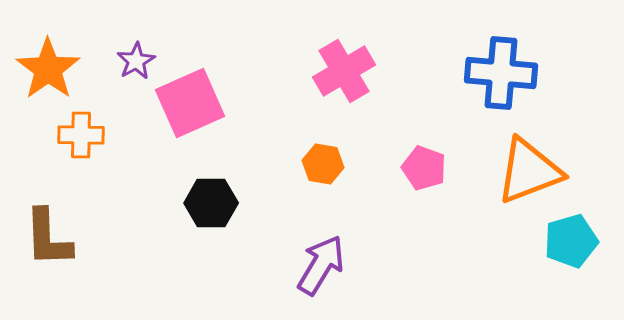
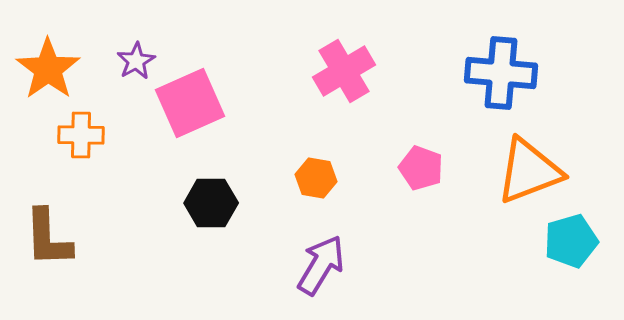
orange hexagon: moved 7 px left, 14 px down
pink pentagon: moved 3 px left
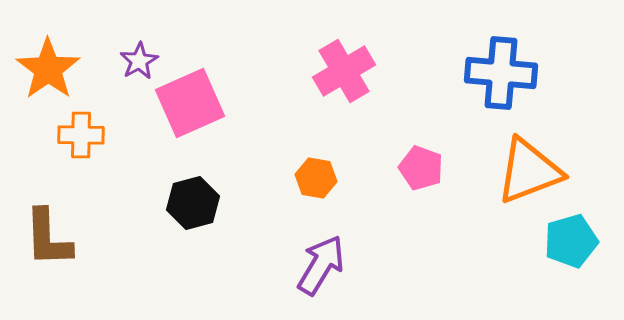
purple star: moved 3 px right
black hexagon: moved 18 px left; rotated 15 degrees counterclockwise
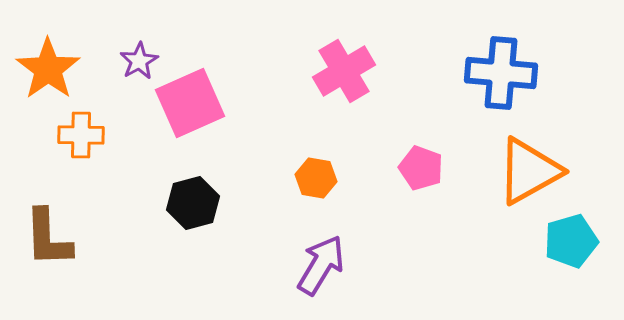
orange triangle: rotated 8 degrees counterclockwise
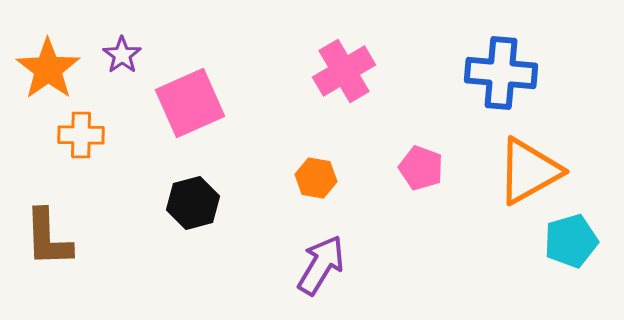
purple star: moved 17 px left, 6 px up; rotated 6 degrees counterclockwise
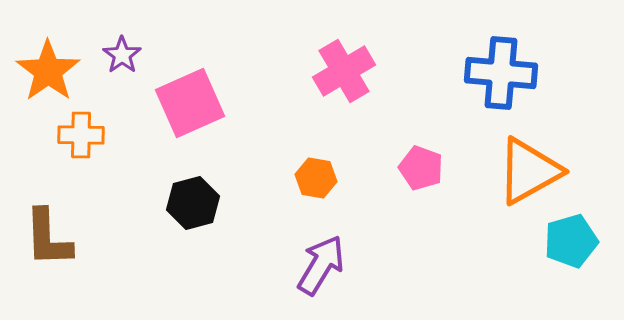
orange star: moved 2 px down
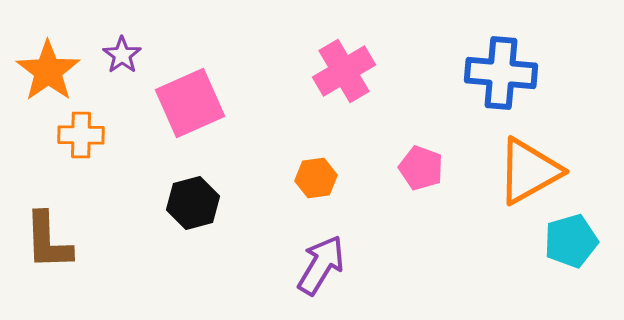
orange hexagon: rotated 18 degrees counterclockwise
brown L-shape: moved 3 px down
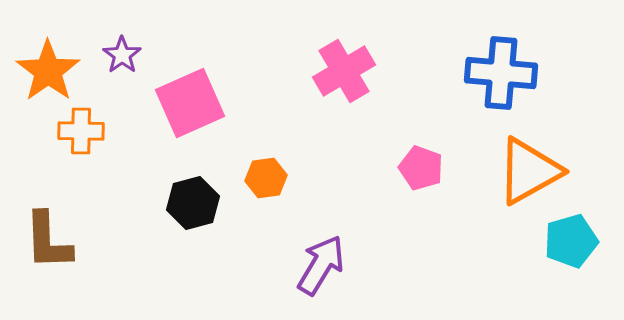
orange cross: moved 4 px up
orange hexagon: moved 50 px left
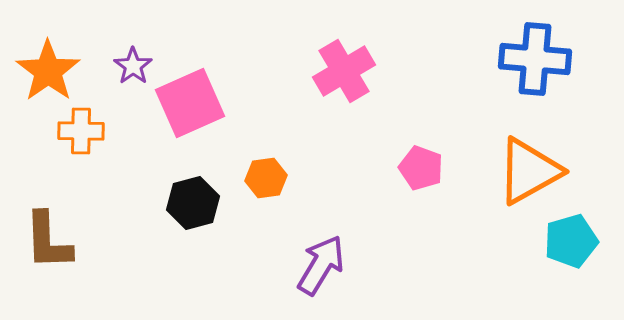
purple star: moved 11 px right, 11 px down
blue cross: moved 34 px right, 14 px up
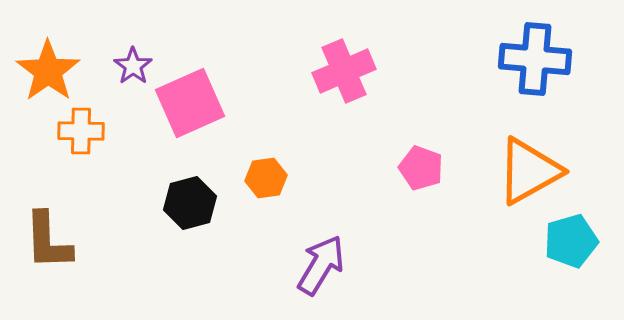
pink cross: rotated 8 degrees clockwise
black hexagon: moved 3 px left
